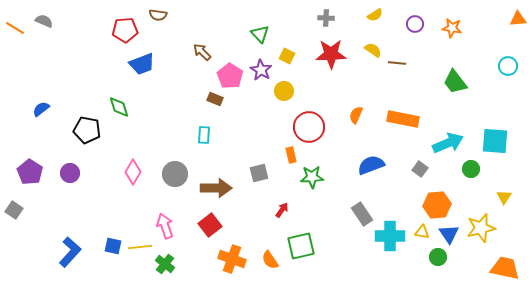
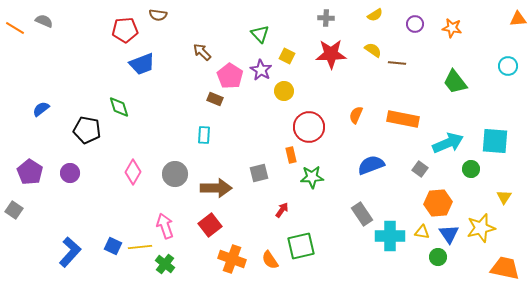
orange hexagon at (437, 205): moved 1 px right, 2 px up
blue square at (113, 246): rotated 12 degrees clockwise
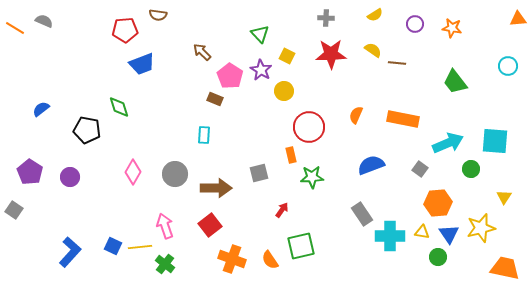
purple circle at (70, 173): moved 4 px down
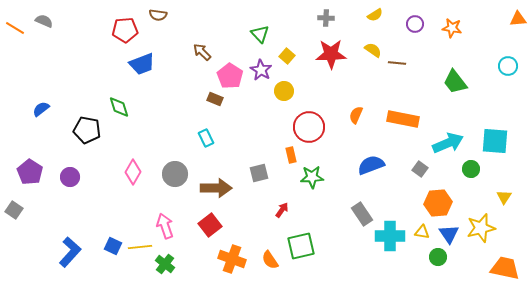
yellow square at (287, 56): rotated 14 degrees clockwise
cyan rectangle at (204, 135): moved 2 px right, 3 px down; rotated 30 degrees counterclockwise
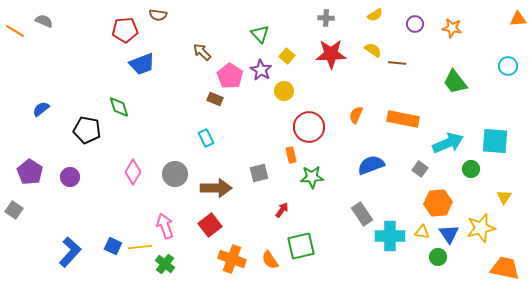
orange line at (15, 28): moved 3 px down
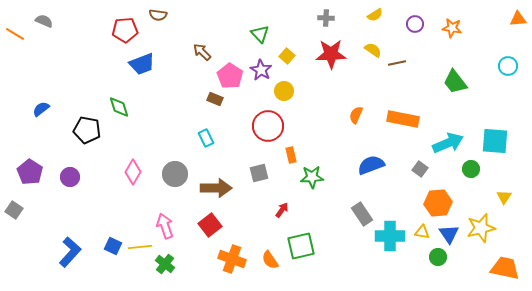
orange line at (15, 31): moved 3 px down
brown line at (397, 63): rotated 18 degrees counterclockwise
red circle at (309, 127): moved 41 px left, 1 px up
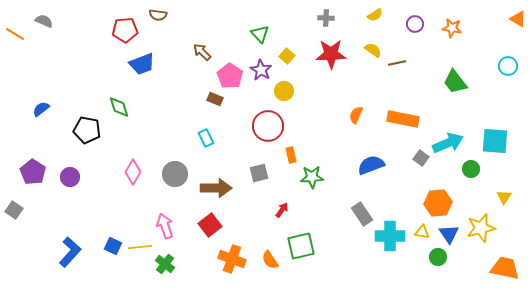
orange triangle at (518, 19): rotated 36 degrees clockwise
gray square at (420, 169): moved 1 px right, 11 px up
purple pentagon at (30, 172): moved 3 px right
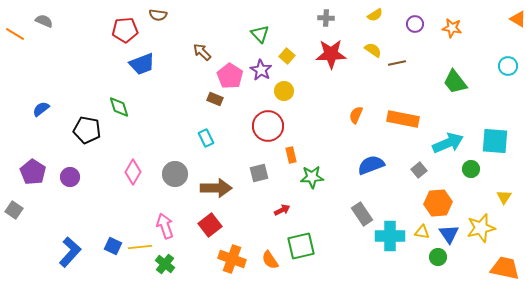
gray square at (421, 158): moved 2 px left, 12 px down; rotated 14 degrees clockwise
red arrow at (282, 210): rotated 28 degrees clockwise
